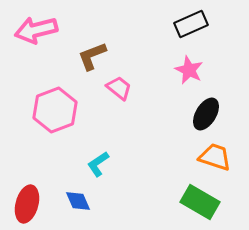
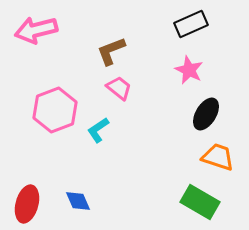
brown L-shape: moved 19 px right, 5 px up
orange trapezoid: moved 3 px right
cyan L-shape: moved 34 px up
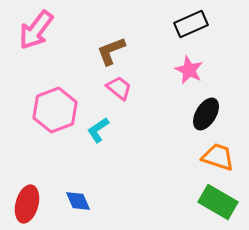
pink arrow: rotated 39 degrees counterclockwise
green rectangle: moved 18 px right
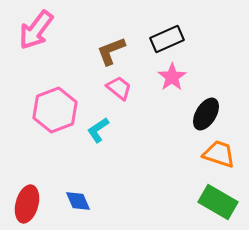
black rectangle: moved 24 px left, 15 px down
pink star: moved 17 px left, 7 px down; rotated 12 degrees clockwise
orange trapezoid: moved 1 px right, 3 px up
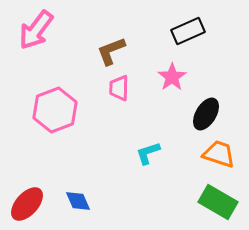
black rectangle: moved 21 px right, 8 px up
pink trapezoid: rotated 128 degrees counterclockwise
cyan L-shape: moved 50 px right, 23 px down; rotated 16 degrees clockwise
red ellipse: rotated 27 degrees clockwise
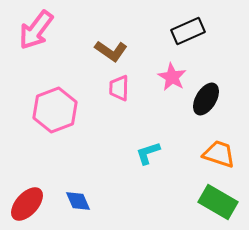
brown L-shape: rotated 124 degrees counterclockwise
pink star: rotated 8 degrees counterclockwise
black ellipse: moved 15 px up
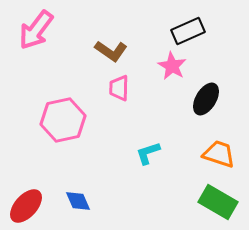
pink star: moved 11 px up
pink hexagon: moved 8 px right, 10 px down; rotated 9 degrees clockwise
red ellipse: moved 1 px left, 2 px down
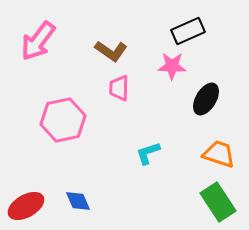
pink arrow: moved 2 px right, 11 px down
pink star: rotated 28 degrees counterclockwise
green rectangle: rotated 27 degrees clockwise
red ellipse: rotated 18 degrees clockwise
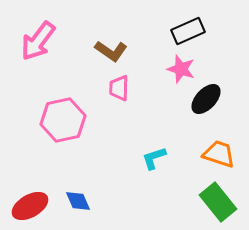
pink star: moved 9 px right, 3 px down; rotated 16 degrees clockwise
black ellipse: rotated 12 degrees clockwise
cyan L-shape: moved 6 px right, 5 px down
green rectangle: rotated 6 degrees counterclockwise
red ellipse: moved 4 px right
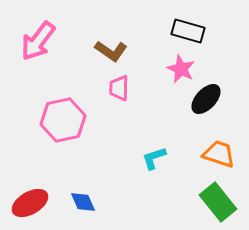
black rectangle: rotated 40 degrees clockwise
pink star: rotated 8 degrees clockwise
blue diamond: moved 5 px right, 1 px down
red ellipse: moved 3 px up
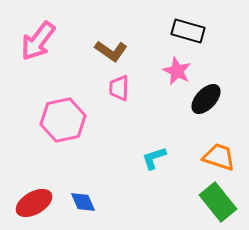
pink star: moved 4 px left, 2 px down
orange trapezoid: moved 3 px down
red ellipse: moved 4 px right
